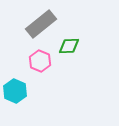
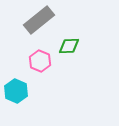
gray rectangle: moved 2 px left, 4 px up
cyan hexagon: moved 1 px right
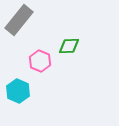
gray rectangle: moved 20 px left; rotated 12 degrees counterclockwise
cyan hexagon: moved 2 px right
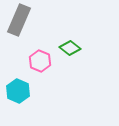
gray rectangle: rotated 16 degrees counterclockwise
green diamond: moved 1 px right, 2 px down; rotated 40 degrees clockwise
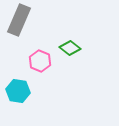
cyan hexagon: rotated 15 degrees counterclockwise
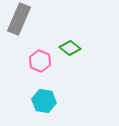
gray rectangle: moved 1 px up
cyan hexagon: moved 26 px right, 10 px down
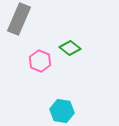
cyan hexagon: moved 18 px right, 10 px down
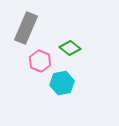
gray rectangle: moved 7 px right, 9 px down
cyan hexagon: moved 28 px up; rotated 20 degrees counterclockwise
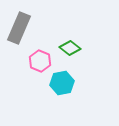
gray rectangle: moved 7 px left
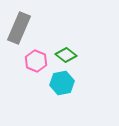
green diamond: moved 4 px left, 7 px down
pink hexagon: moved 4 px left
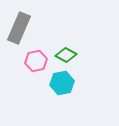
green diamond: rotated 10 degrees counterclockwise
pink hexagon: rotated 25 degrees clockwise
